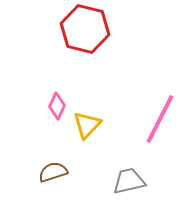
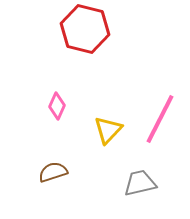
yellow triangle: moved 21 px right, 5 px down
gray trapezoid: moved 11 px right, 2 px down
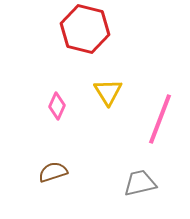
pink line: rotated 6 degrees counterclockwise
yellow triangle: moved 38 px up; rotated 16 degrees counterclockwise
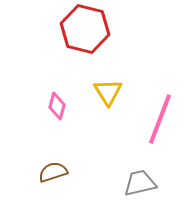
pink diamond: rotated 8 degrees counterclockwise
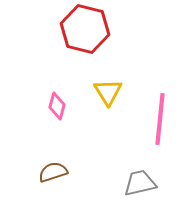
pink line: rotated 15 degrees counterclockwise
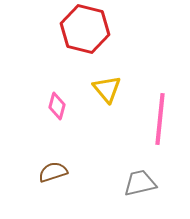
yellow triangle: moved 1 px left, 3 px up; rotated 8 degrees counterclockwise
